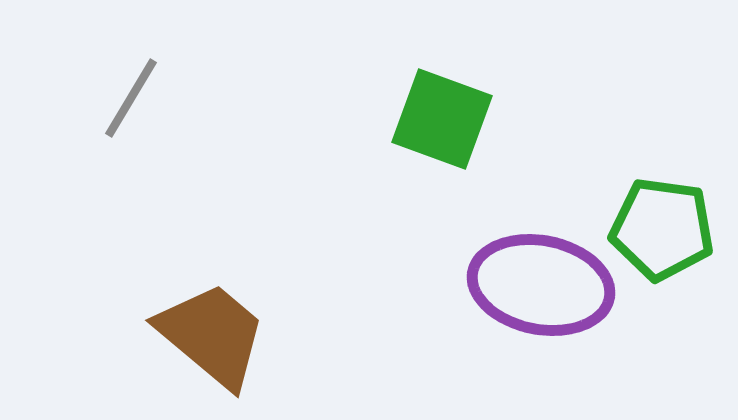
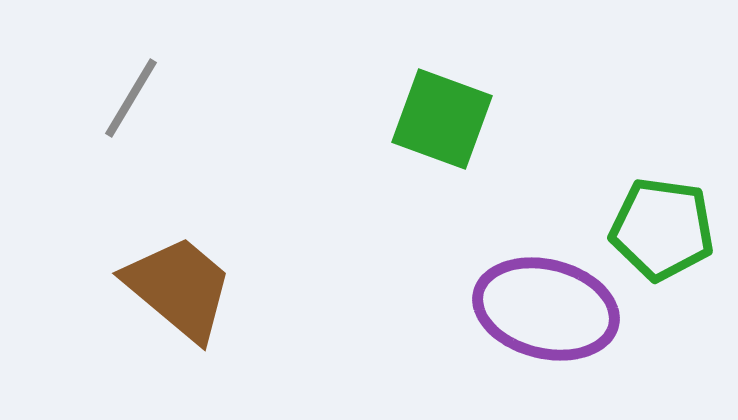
purple ellipse: moved 5 px right, 24 px down; rotated 3 degrees clockwise
brown trapezoid: moved 33 px left, 47 px up
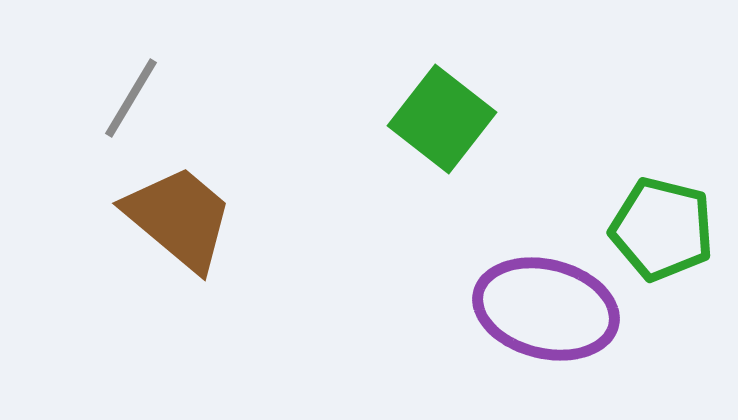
green square: rotated 18 degrees clockwise
green pentagon: rotated 6 degrees clockwise
brown trapezoid: moved 70 px up
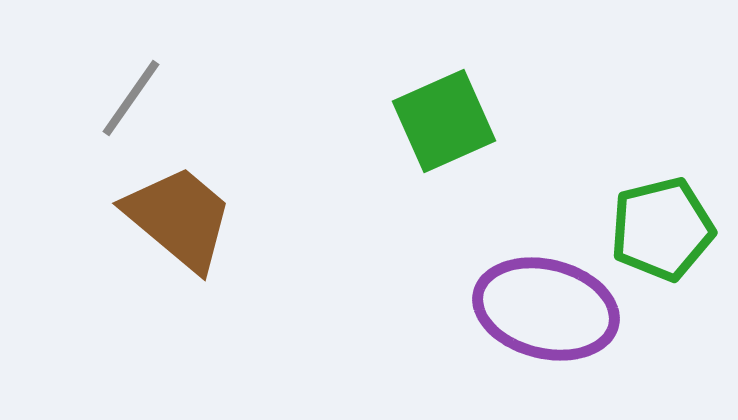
gray line: rotated 4 degrees clockwise
green square: moved 2 px right, 2 px down; rotated 28 degrees clockwise
green pentagon: rotated 28 degrees counterclockwise
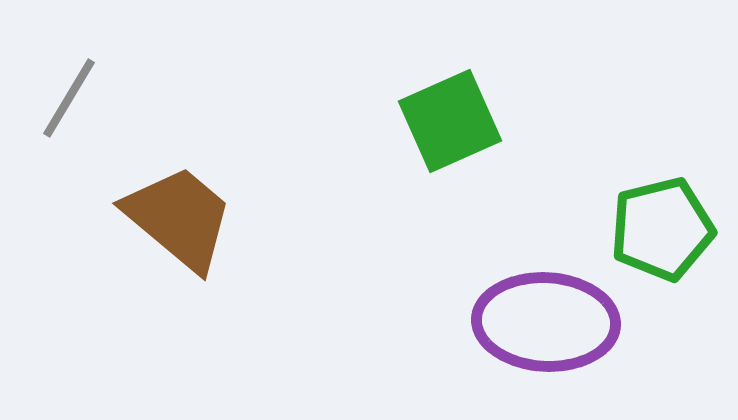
gray line: moved 62 px left; rotated 4 degrees counterclockwise
green square: moved 6 px right
purple ellipse: moved 13 px down; rotated 11 degrees counterclockwise
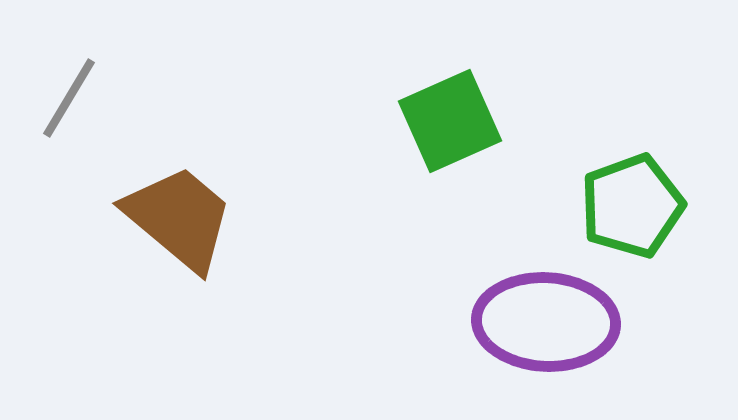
green pentagon: moved 30 px left, 23 px up; rotated 6 degrees counterclockwise
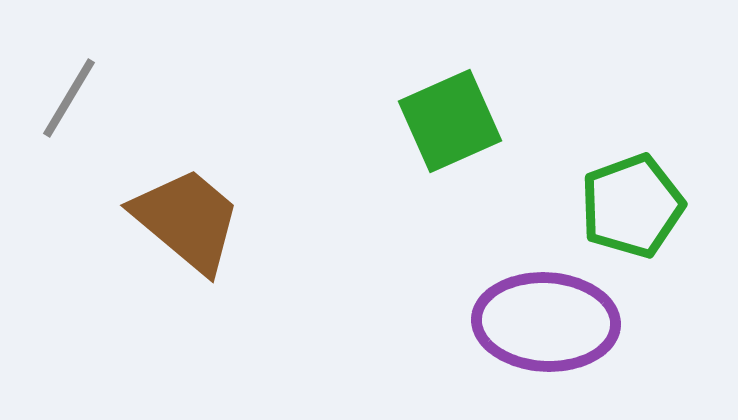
brown trapezoid: moved 8 px right, 2 px down
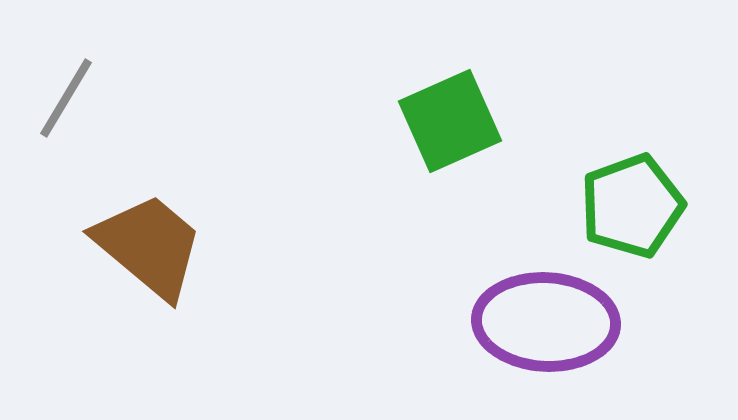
gray line: moved 3 px left
brown trapezoid: moved 38 px left, 26 px down
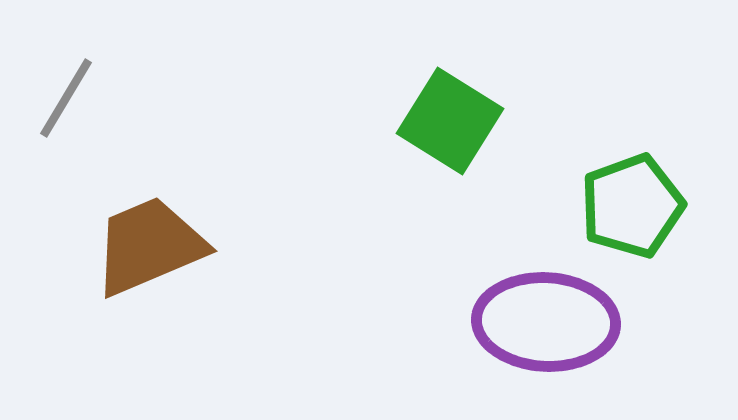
green square: rotated 34 degrees counterclockwise
brown trapezoid: rotated 63 degrees counterclockwise
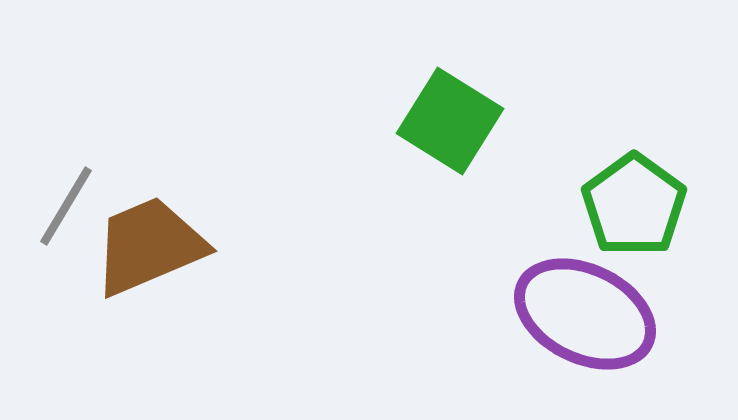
gray line: moved 108 px down
green pentagon: moved 2 px right, 1 px up; rotated 16 degrees counterclockwise
purple ellipse: moved 39 px right, 8 px up; rotated 23 degrees clockwise
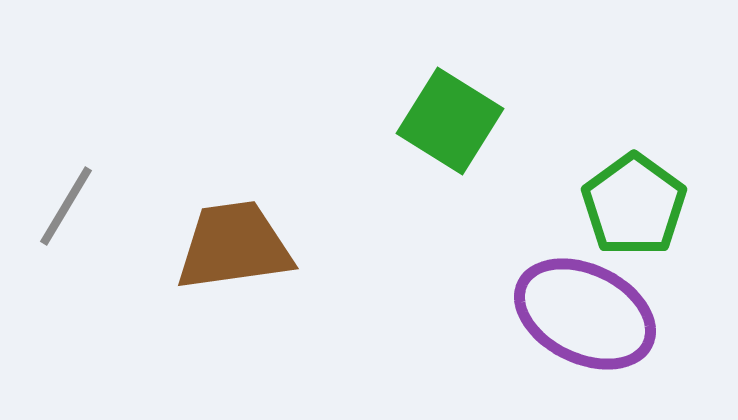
brown trapezoid: moved 85 px right; rotated 15 degrees clockwise
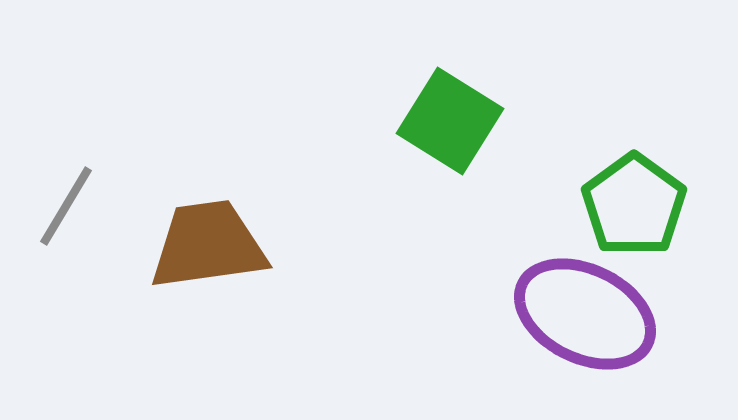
brown trapezoid: moved 26 px left, 1 px up
